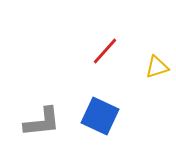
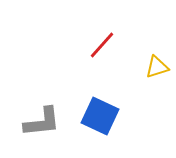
red line: moved 3 px left, 6 px up
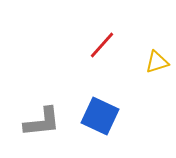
yellow triangle: moved 5 px up
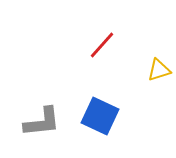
yellow triangle: moved 2 px right, 8 px down
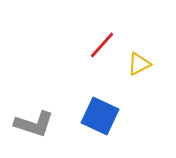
yellow triangle: moved 20 px left, 6 px up; rotated 10 degrees counterclockwise
gray L-shape: moved 8 px left, 2 px down; rotated 24 degrees clockwise
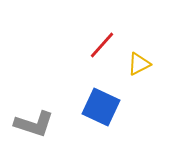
blue square: moved 1 px right, 9 px up
